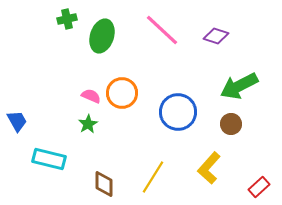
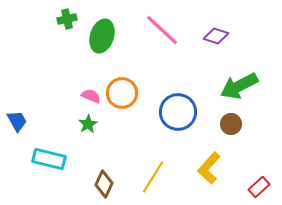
brown diamond: rotated 24 degrees clockwise
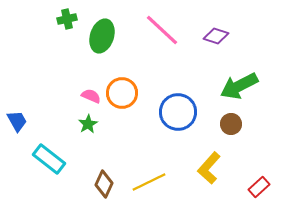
cyan rectangle: rotated 24 degrees clockwise
yellow line: moved 4 px left, 5 px down; rotated 32 degrees clockwise
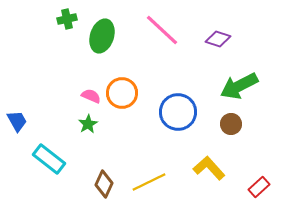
purple diamond: moved 2 px right, 3 px down
yellow L-shape: rotated 96 degrees clockwise
